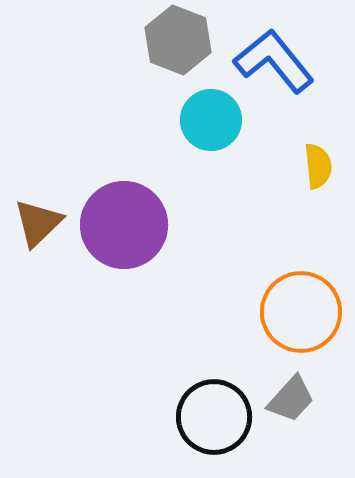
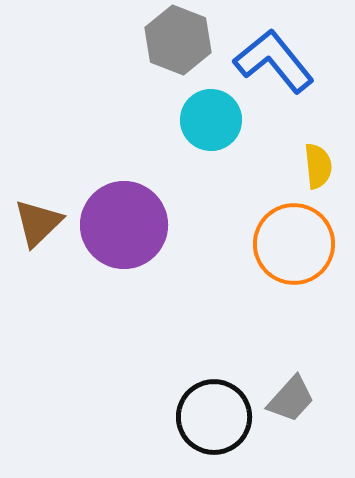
orange circle: moved 7 px left, 68 px up
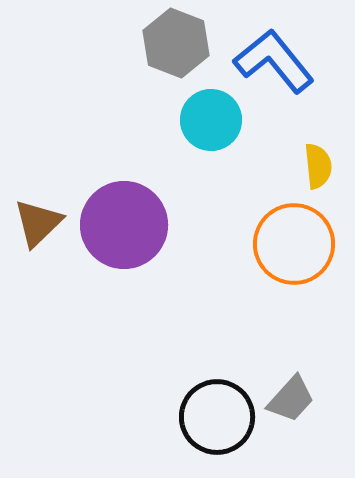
gray hexagon: moved 2 px left, 3 px down
black circle: moved 3 px right
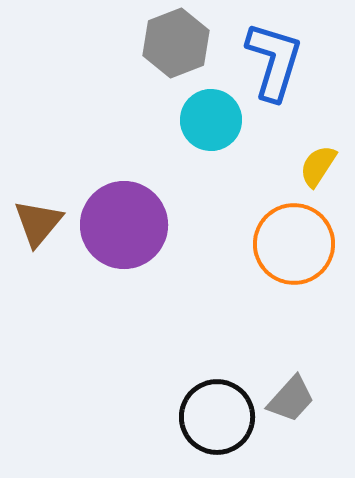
gray hexagon: rotated 18 degrees clockwise
blue L-shape: rotated 56 degrees clockwise
yellow semicircle: rotated 141 degrees counterclockwise
brown triangle: rotated 6 degrees counterclockwise
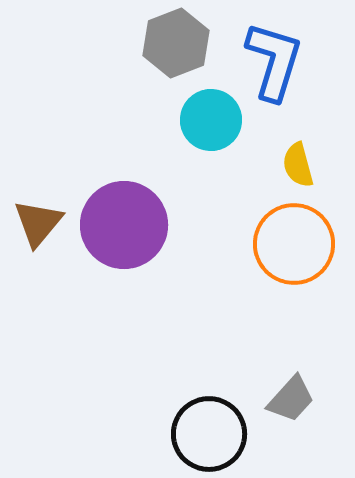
yellow semicircle: moved 20 px left, 1 px up; rotated 48 degrees counterclockwise
black circle: moved 8 px left, 17 px down
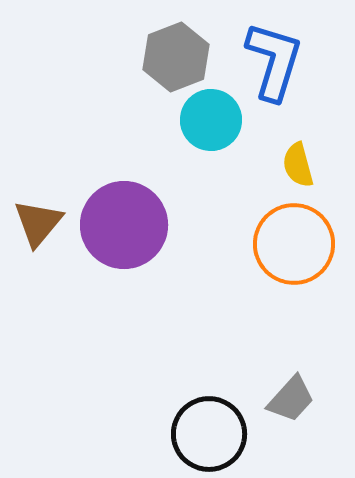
gray hexagon: moved 14 px down
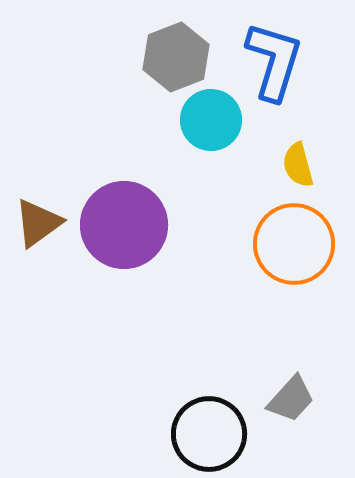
brown triangle: rotated 14 degrees clockwise
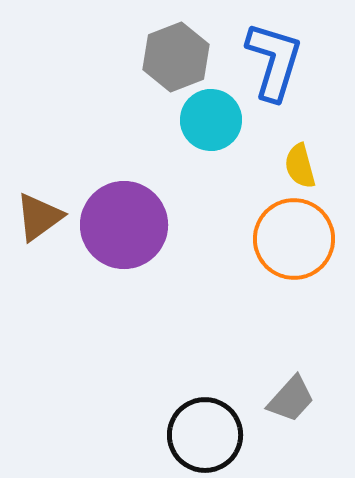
yellow semicircle: moved 2 px right, 1 px down
brown triangle: moved 1 px right, 6 px up
orange circle: moved 5 px up
black circle: moved 4 px left, 1 px down
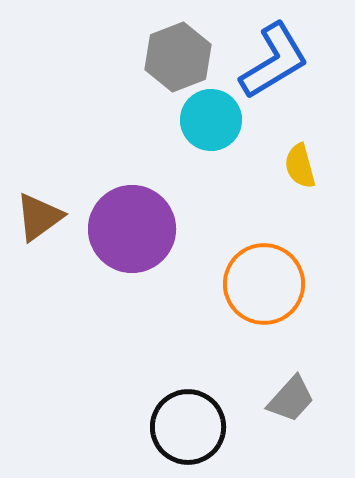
gray hexagon: moved 2 px right
blue L-shape: rotated 42 degrees clockwise
purple circle: moved 8 px right, 4 px down
orange circle: moved 30 px left, 45 px down
black circle: moved 17 px left, 8 px up
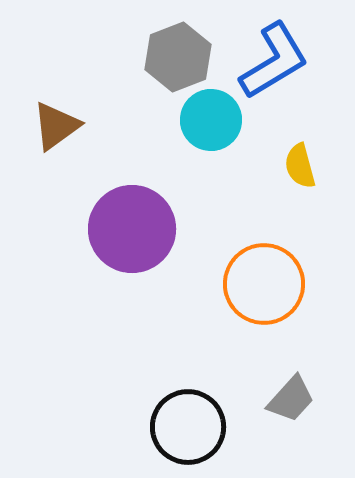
brown triangle: moved 17 px right, 91 px up
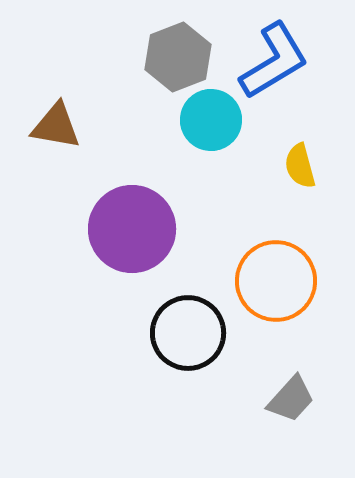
brown triangle: rotated 46 degrees clockwise
orange circle: moved 12 px right, 3 px up
black circle: moved 94 px up
